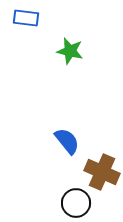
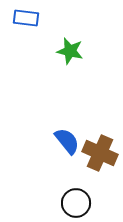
brown cross: moved 2 px left, 19 px up
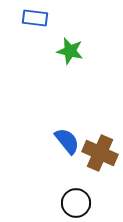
blue rectangle: moved 9 px right
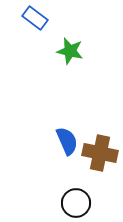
blue rectangle: rotated 30 degrees clockwise
blue semicircle: rotated 16 degrees clockwise
brown cross: rotated 12 degrees counterclockwise
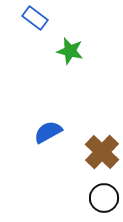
blue semicircle: moved 19 px left, 9 px up; rotated 96 degrees counterclockwise
brown cross: moved 2 px right, 1 px up; rotated 32 degrees clockwise
black circle: moved 28 px right, 5 px up
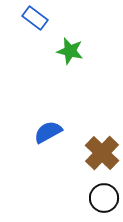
brown cross: moved 1 px down
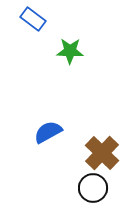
blue rectangle: moved 2 px left, 1 px down
green star: rotated 12 degrees counterclockwise
black circle: moved 11 px left, 10 px up
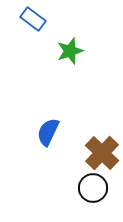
green star: rotated 20 degrees counterclockwise
blue semicircle: rotated 36 degrees counterclockwise
